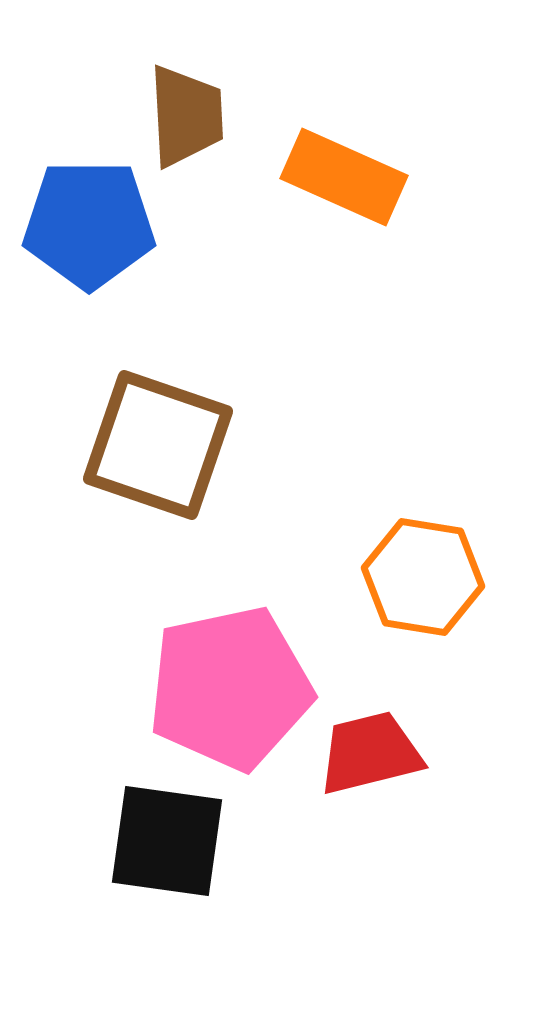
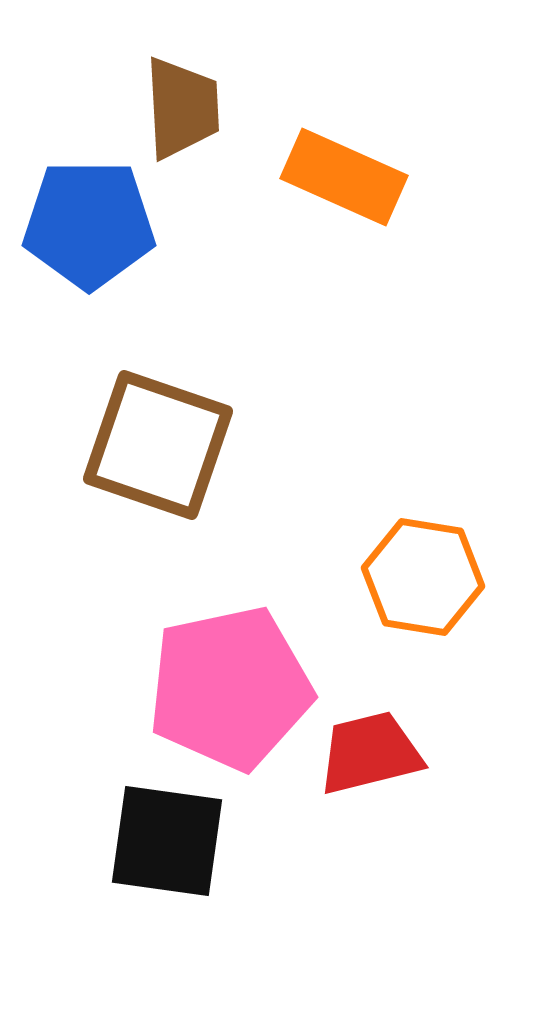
brown trapezoid: moved 4 px left, 8 px up
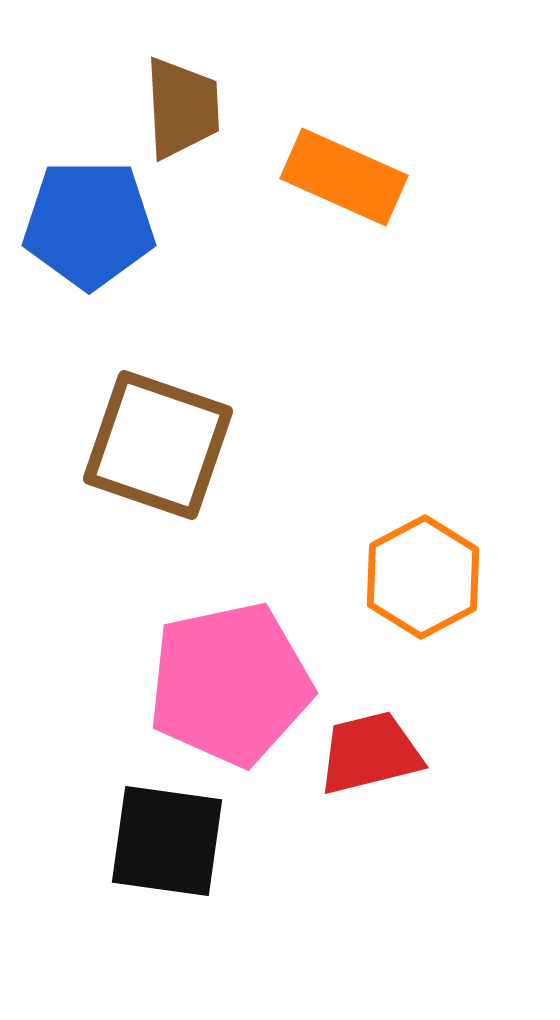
orange hexagon: rotated 23 degrees clockwise
pink pentagon: moved 4 px up
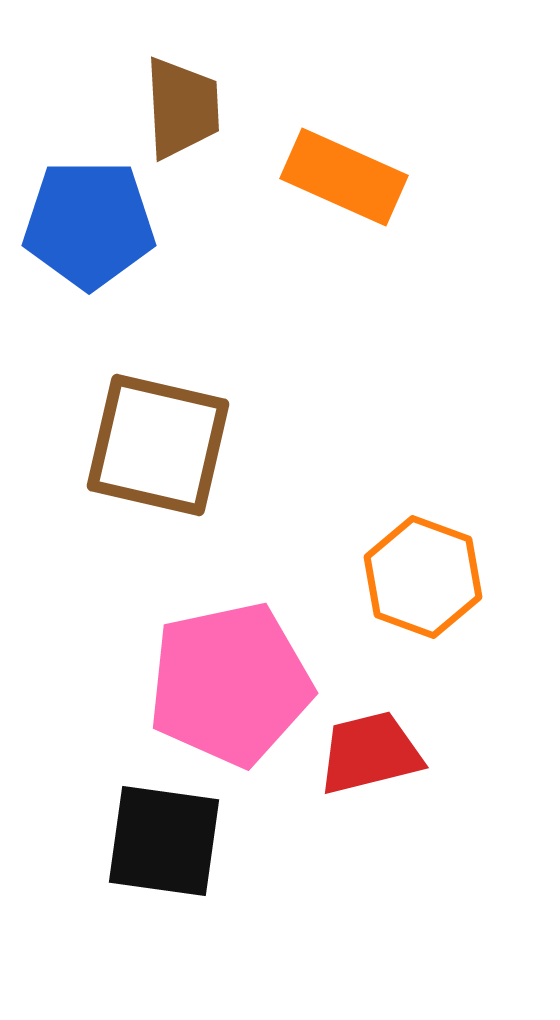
brown square: rotated 6 degrees counterclockwise
orange hexagon: rotated 12 degrees counterclockwise
black square: moved 3 px left
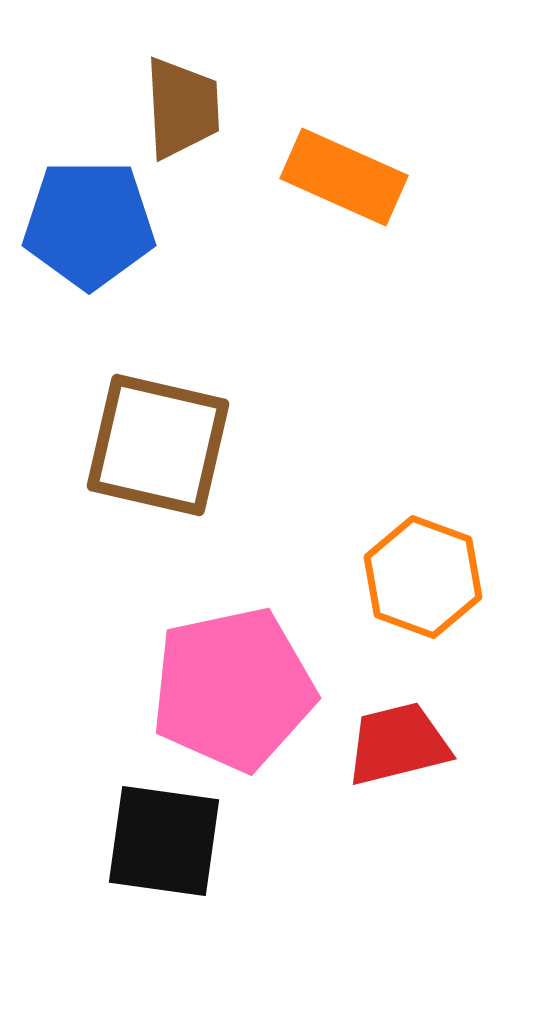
pink pentagon: moved 3 px right, 5 px down
red trapezoid: moved 28 px right, 9 px up
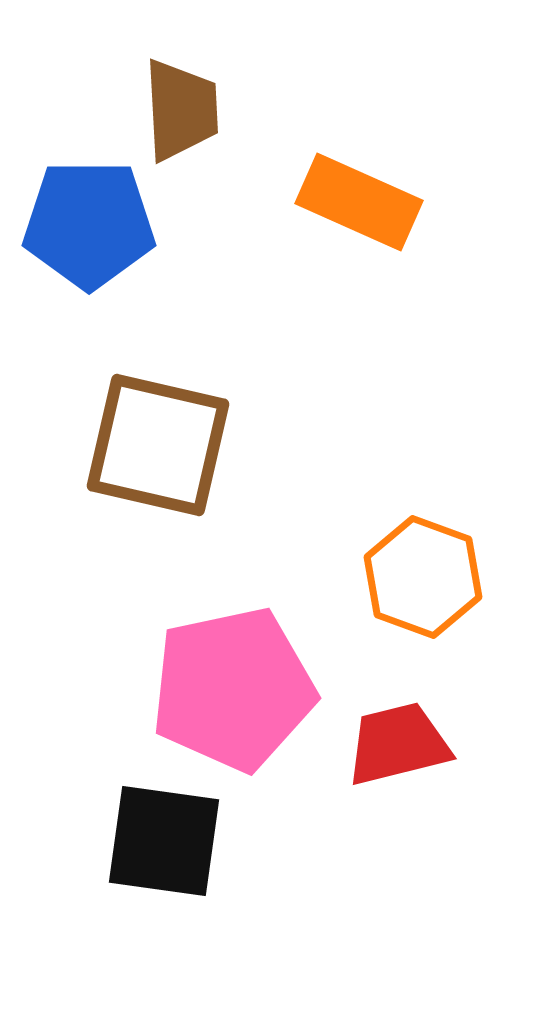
brown trapezoid: moved 1 px left, 2 px down
orange rectangle: moved 15 px right, 25 px down
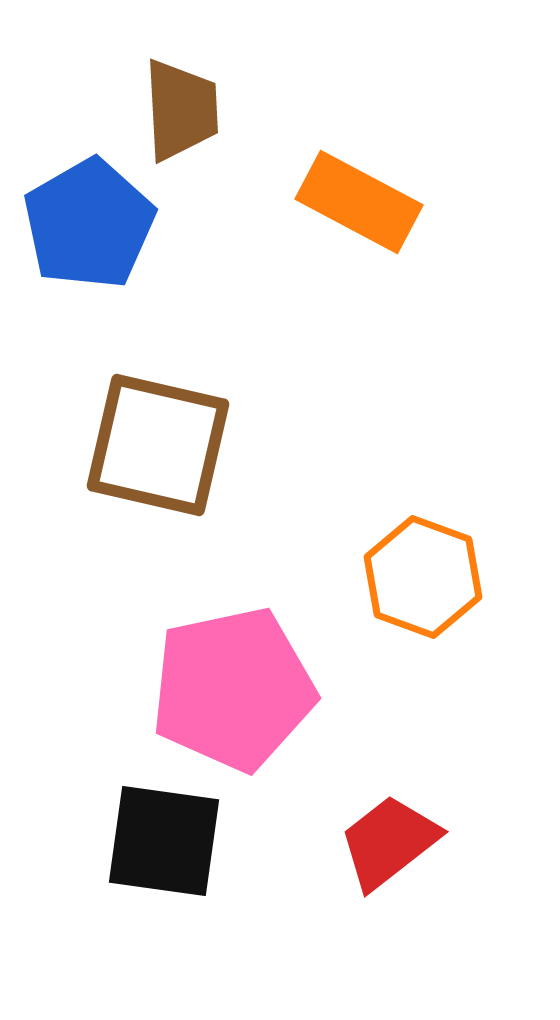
orange rectangle: rotated 4 degrees clockwise
blue pentagon: rotated 30 degrees counterclockwise
red trapezoid: moved 9 px left, 98 px down; rotated 24 degrees counterclockwise
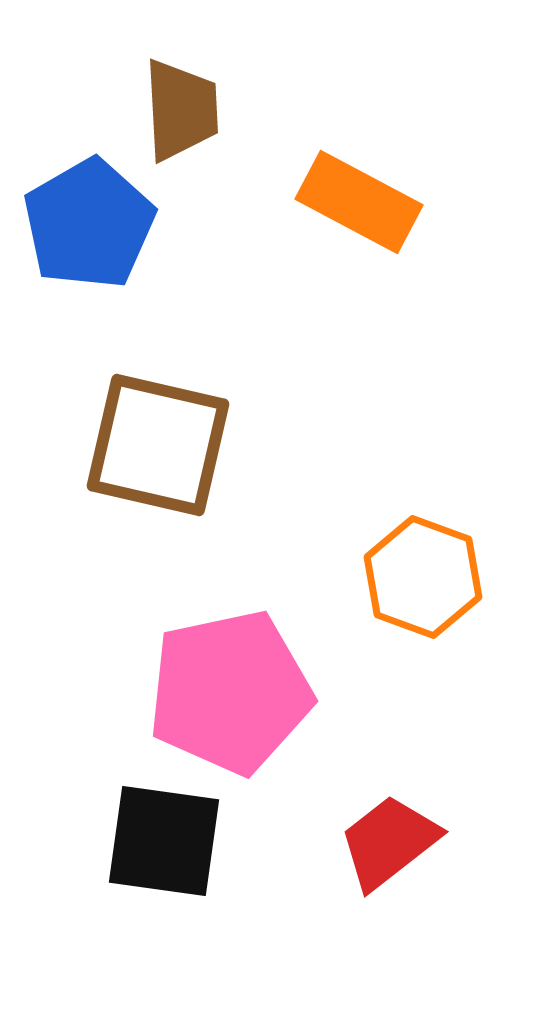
pink pentagon: moved 3 px left, 3 px down
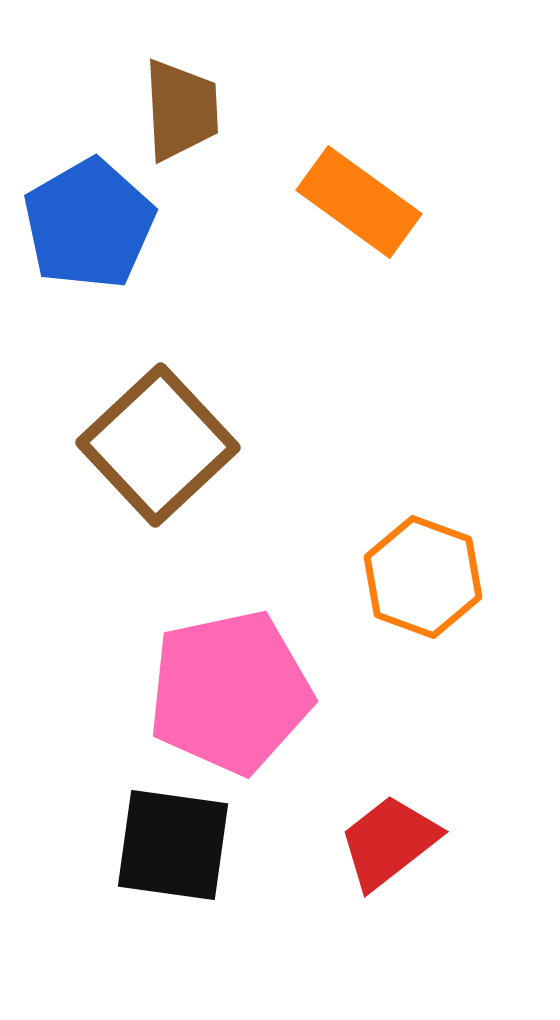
orange rectangle: rotated 8 degrees clockwise
brown square: rotated 34 degrees clockwise
black square: moved 9 px right, 4 px down
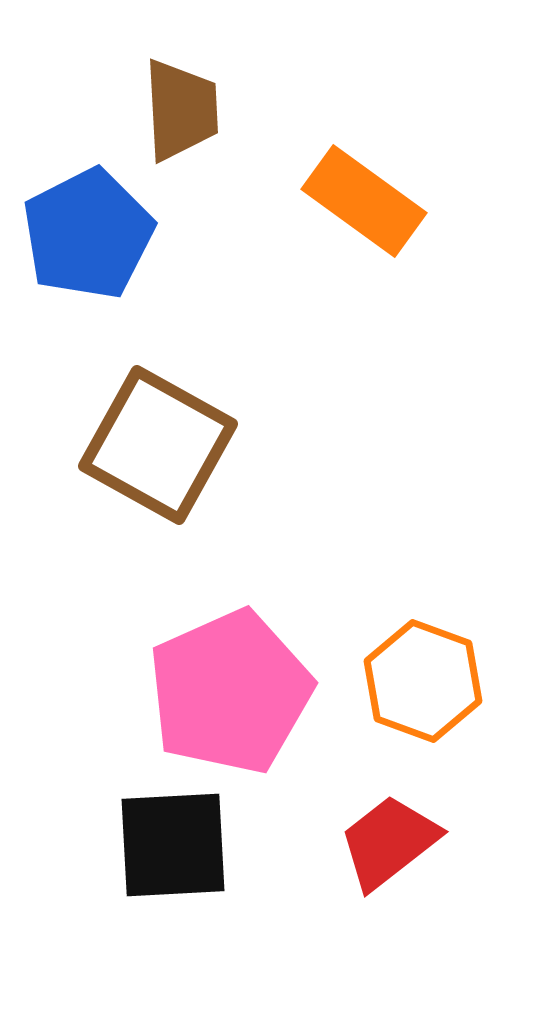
orange rectangle: moved 5 px right, 1 px up
blue pentagon: moved 1 px left, 10 px down; rotated 3 degrees clockwise
brown square: rotated 18 degrees counterclockwise
orange hexagon: moved 104 px down
pink pentagon: rotated 12 degrees counterclockwise
black square: rotated 11 degrees counterclockwise
